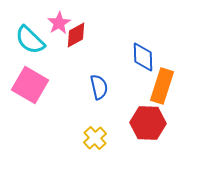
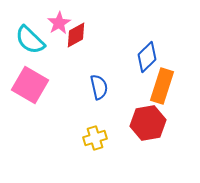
blue diamond: moved 4 px right; rotated 48 degrees clockwise
red hexagon: rotated 12 degrees counterclockwise
yellow cross: rotated 25 degrees clockwise
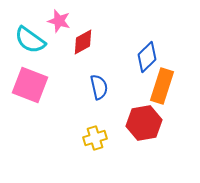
pink star: moved 2 px up; rotated 25 degrees counterclockwise
red diamond: moved 7 px right, 7 px down
cyan semicircle: rotated 8 degrees counterclockwise
pink square: rotated 9 degrees counterclockwise
red hexagon: moved 4 px left
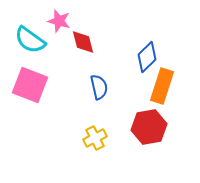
red diamond: rotated 76 degrees counterclockwise
red hexagon: moved 5 px right, 4 px down
yellow cross: rotated 10 degrees counterclockwise
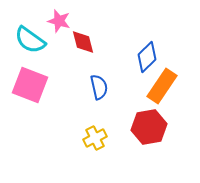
orange rectangle: rotated 16 degrees clockwise
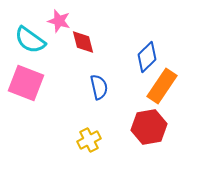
pink square: moved 4 px left, 2 px up
yellow cross: moved 6 px left, 2 px down
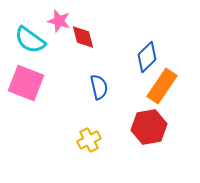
red diamond: moved 5 px up
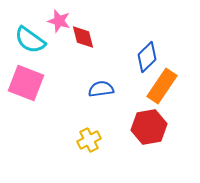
blue semicircle: moved 2 px right, 2 px down; rotated 85 degrees counterclockwise
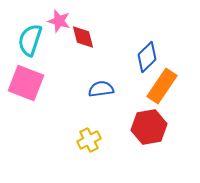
cyan semicircle: rotated 72 degrees clockwise
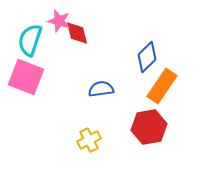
red diamond: moved 6 px left, 4 px up
pink square: moved 6 px up
